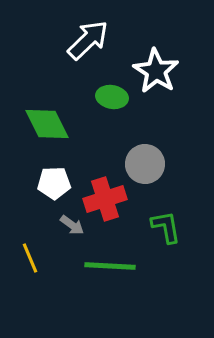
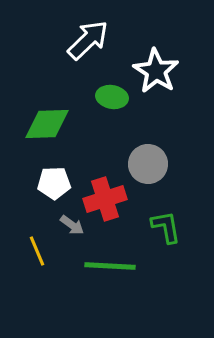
green diamond: rotated 66 degrees counterclockwise
gray circle: moved 3 px right
yellow line: moved 7 px right, 7 px up
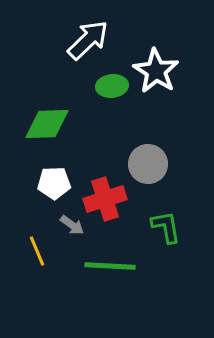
green ellipse: moved 11 px up; rotated 16 degrees counterclockwise
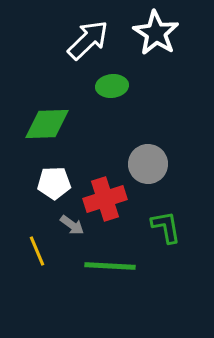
white star: moved 38 px up
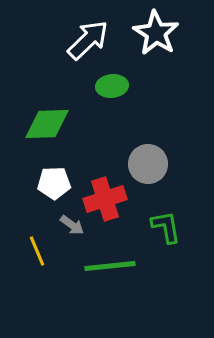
green line: rotated 9 degrees counterclockwise
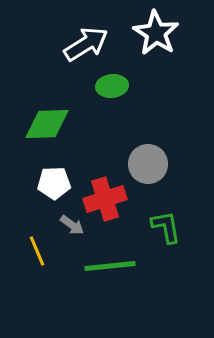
white arrow: moved 2 px left, 4 px down; rotated 12 degrees clockwise
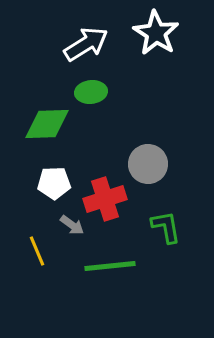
green ellipse: moved 21 px left, 6 px down
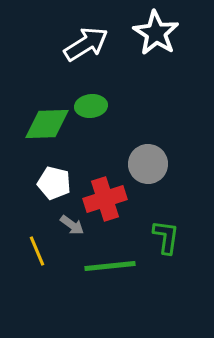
green ellipse: moved 14 px down
white pentagon: rotated 16 degrees clockwise
green L-shape: moved 10 px down; rotated 18 degrees clockwise
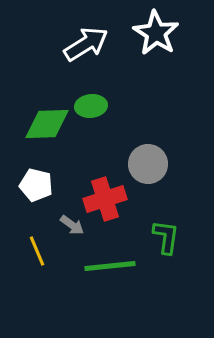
white pentagon: moved 18 px left, 2 px down
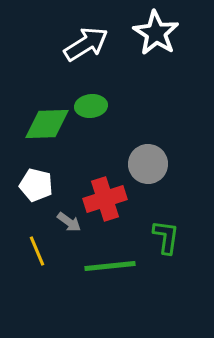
gray arrow: moved 3 px left, 3 px up
